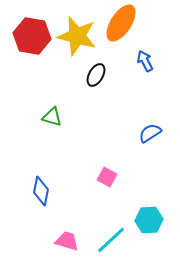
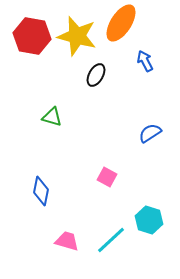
cyan hexagon: rotated 20 degrees clockwise
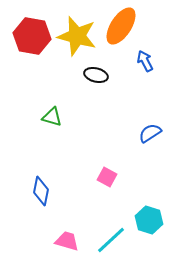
orange ellipse: moved 3 px down
black ellipse: rotated 75 degrees clockwise
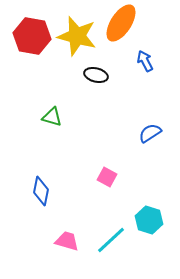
orange ellipse: moved 3 px up
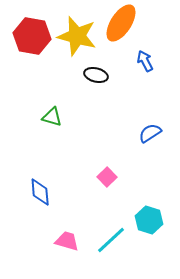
pink square: rotated 18 degrees clockwise
blue diamond: moved 1 px left, 1 px down; rotated 16 degrees counterclockwise
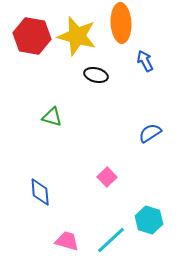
orange ellipse: rotated 36 degrees counterclockwise
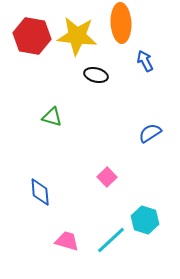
yellow star: rotated 9 degrees counterclockwise
cyan hexagon: moved 4 px left
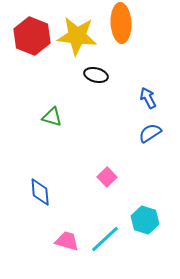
red hexagon: rotated 12 degrees clockwise
blue arrow: moved 3 px right, 37 px down
cyan line: moved 6 px left, 1 px up
